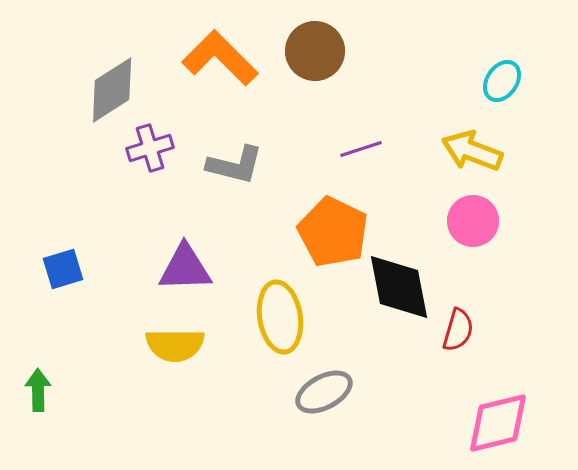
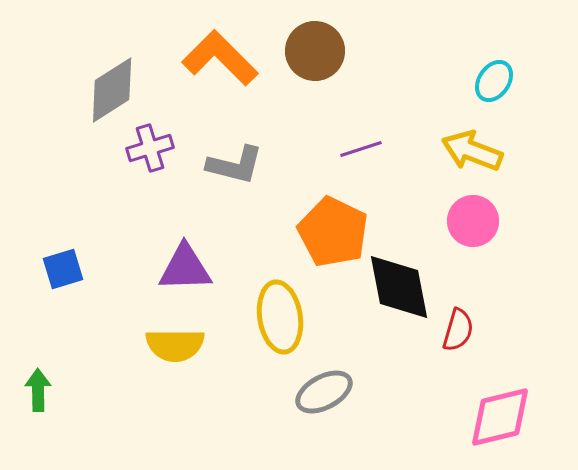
cyan ellipse: moved 8 px left
pink diamond: moved 2 px right, 6 px up
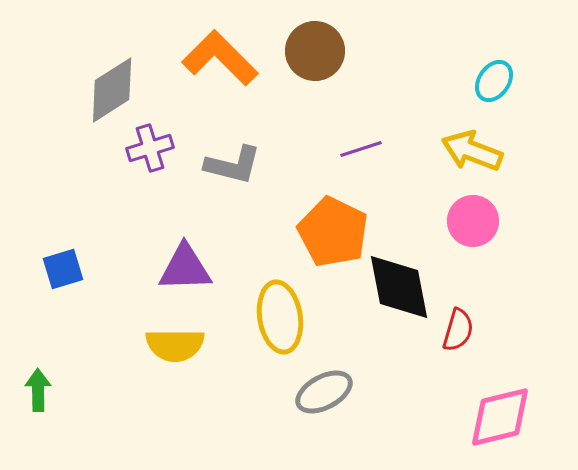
gray L-shape: moved 2 px left
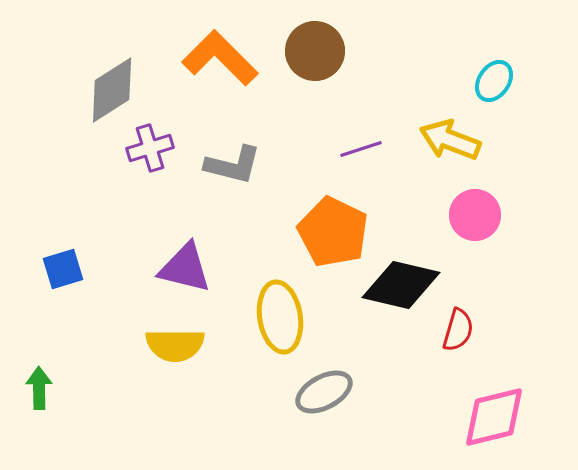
yellow arrow: moved 22 px left, 11 px up
pink circle: moved 2 px right, 6 px up
purple triangle: rotated 16 degrees clockwise
black diamond: moved 2 px right, 2 px up; rotated 66 degrees counterclockwise
green arrow: moved 1 px right, 2 px up
pink diamond: moved 6 px left
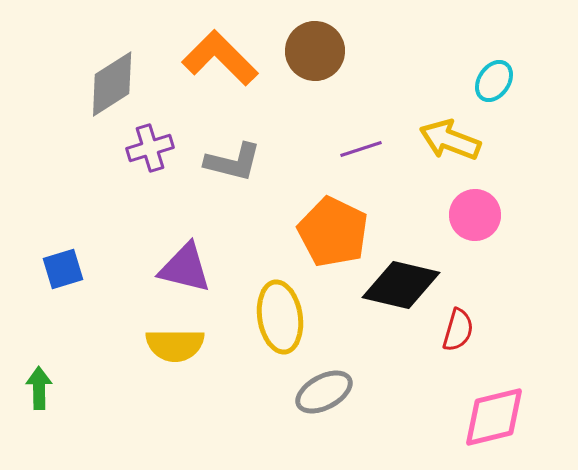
gray diamond: moved 6 px up
gray L-shape: moved 3 px up
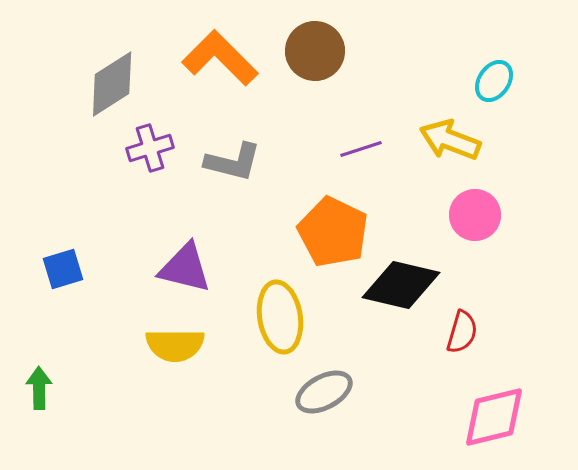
red semicircle: moved 4 px right, 2 px down
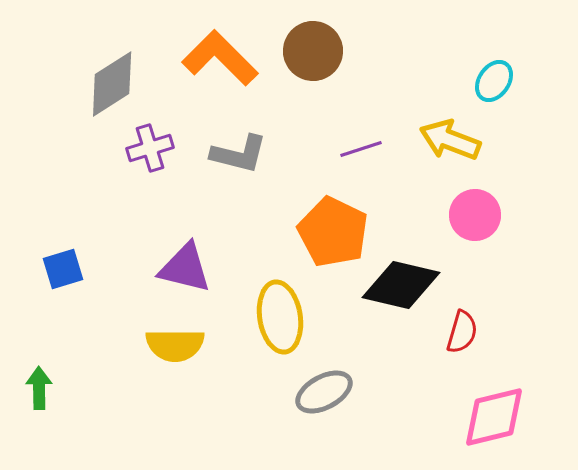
brown circle: moved 2 px left
gray L-shape: moved 6 px right, 8 px up
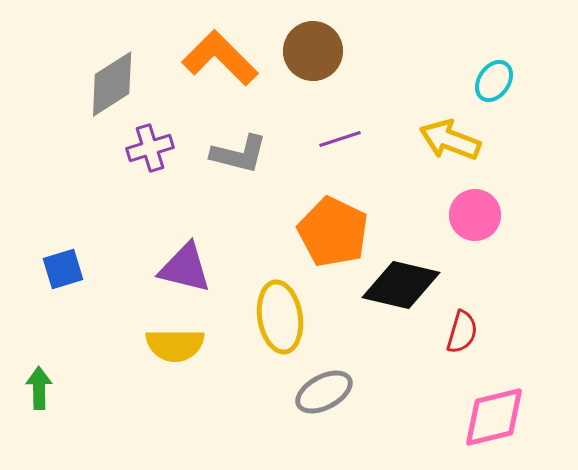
purple line: moved 21 px left, 10 px up
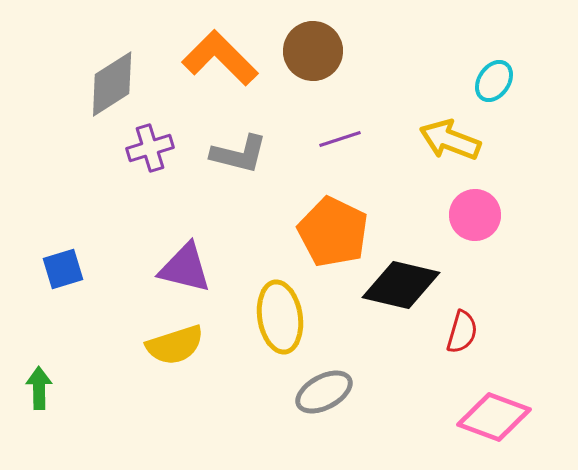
yellow semicircle: rotated 18 degrees counterclockwise
pink diamond: rotated 34 degrees clockwise
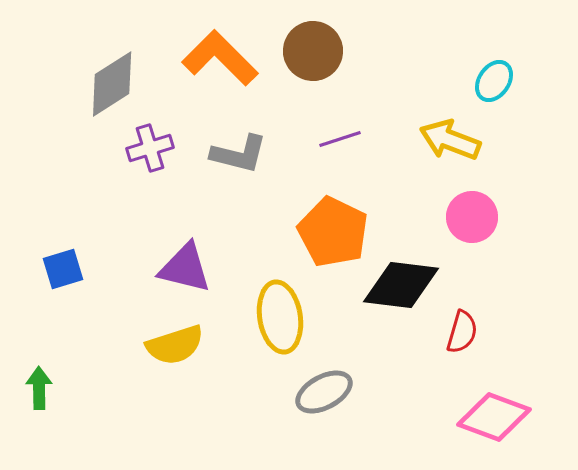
pink circle: moved 3 px left, 2 px down
black diamond: rotated 6 degrees counterclockwise
